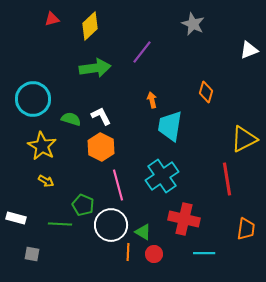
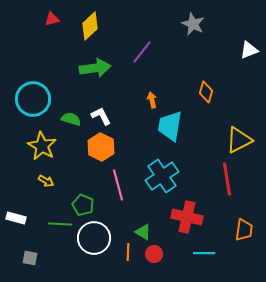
yellow triangle: moved 5 px left, 1 px down
red cross: moved 3 px right, 2 px up
white circle: moved 17 px left, 13 px down
orange trapezoid: moved 2 px left, 1 px down
gray square: moved 2 px left, 4 px down
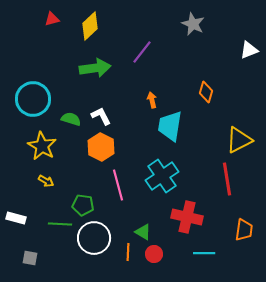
green pentagon: rotated 15 degrees counterclockwise
